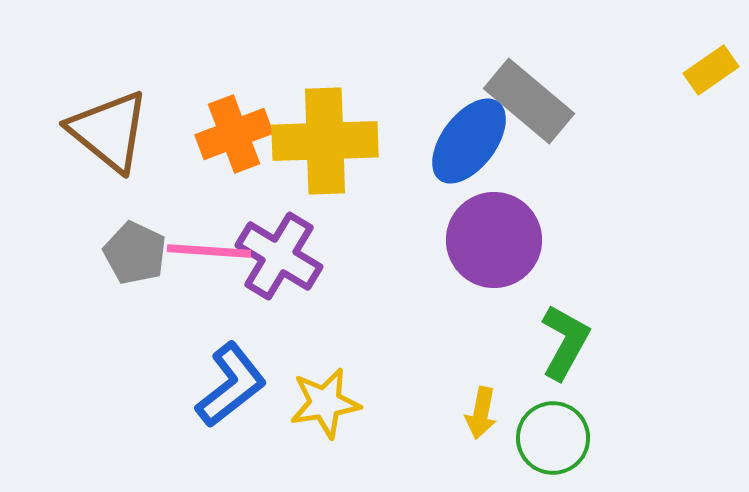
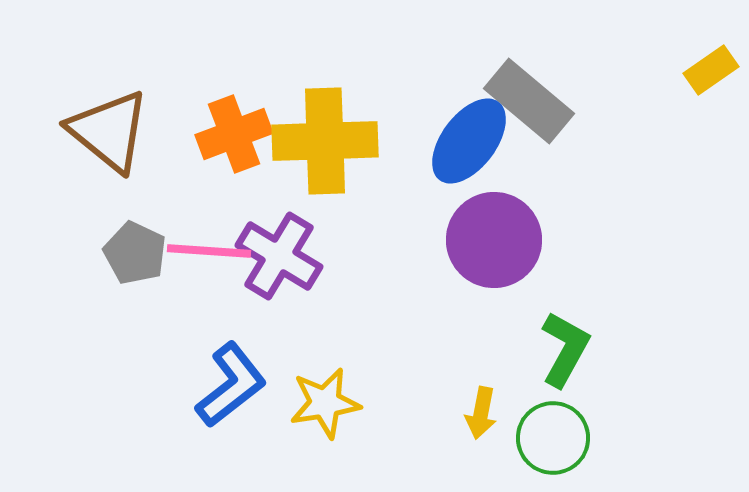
green L-shape: moved 7 px down
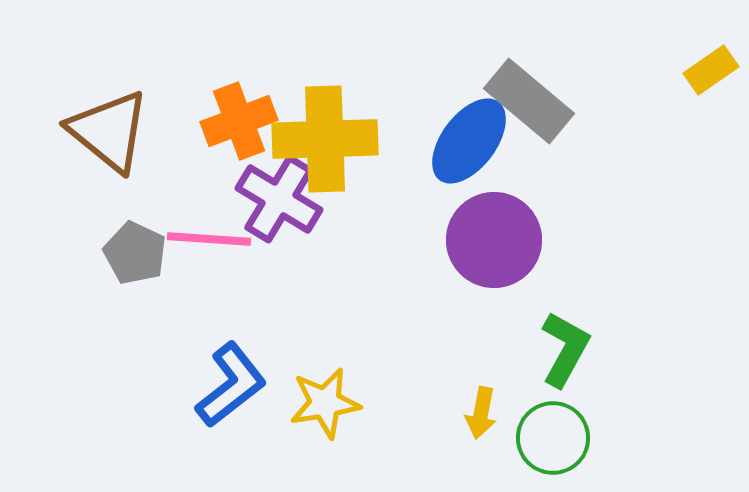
orange cross: moved 5 px right, 13 px up
yellow cross: moved 2 px up
pink line: moved 12 px up
purple cross: moved 57 px up
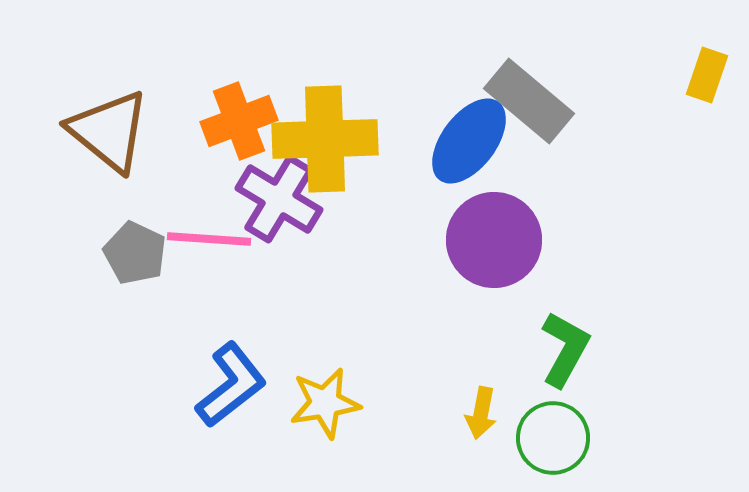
yellow rectangle: moved 4 px left, 5 px down; rotated 36 degrees counterclockwise
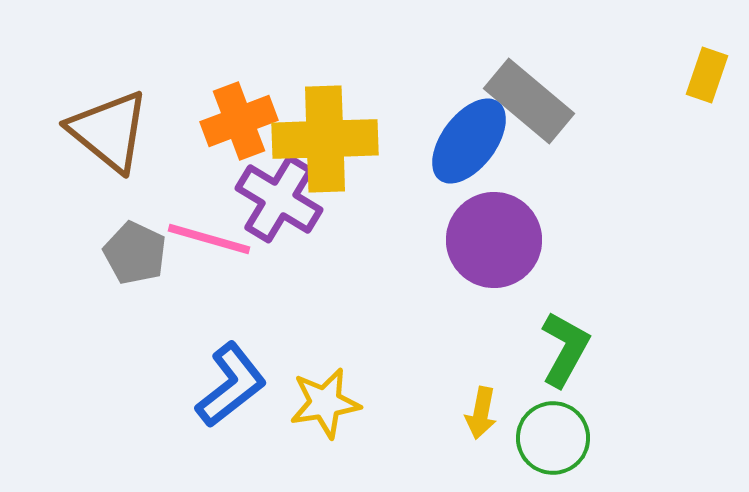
pink line: rotated 12 degrees clockwise
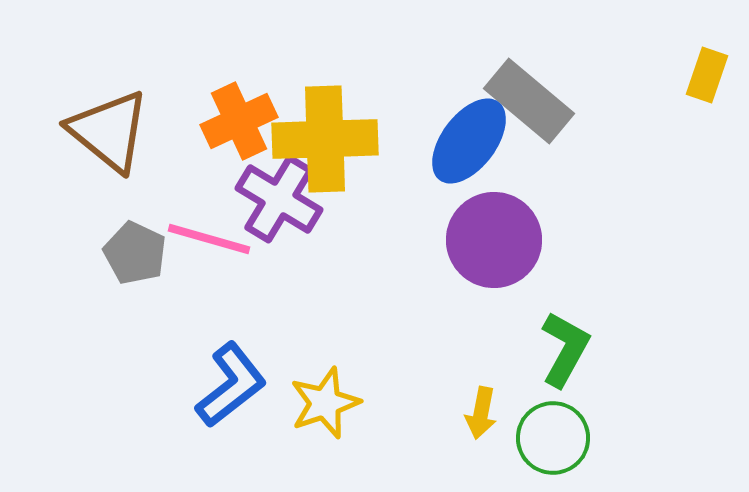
orange cross: rotated 4 degrees counterclockwise
yellow star: rotated 10 degrees counterclockwise
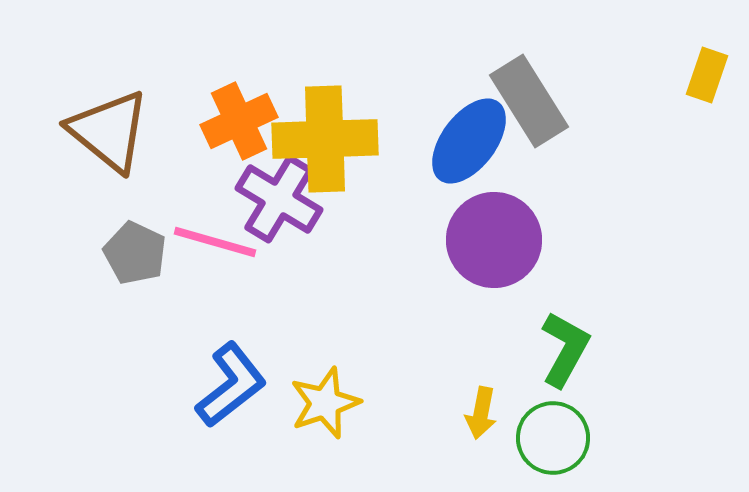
gray rectangle: rotated 18 degrees clockwise
pink line: moved 6 px right, 3 px down
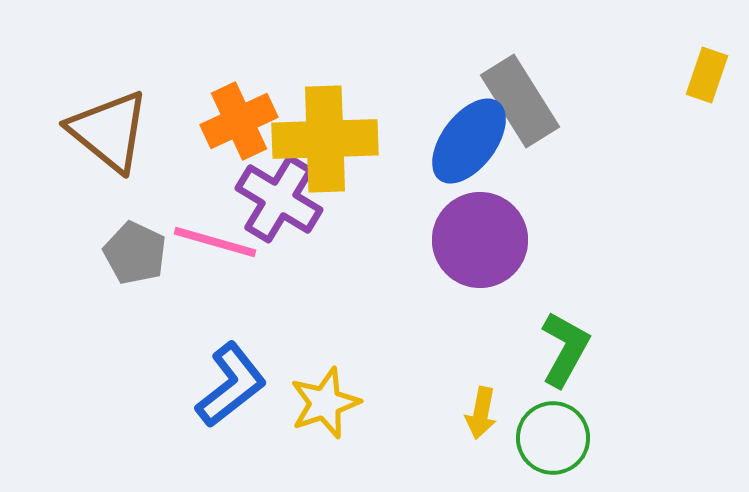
gray rectangle: moved 9 px left
purple circle: moved 14 px left
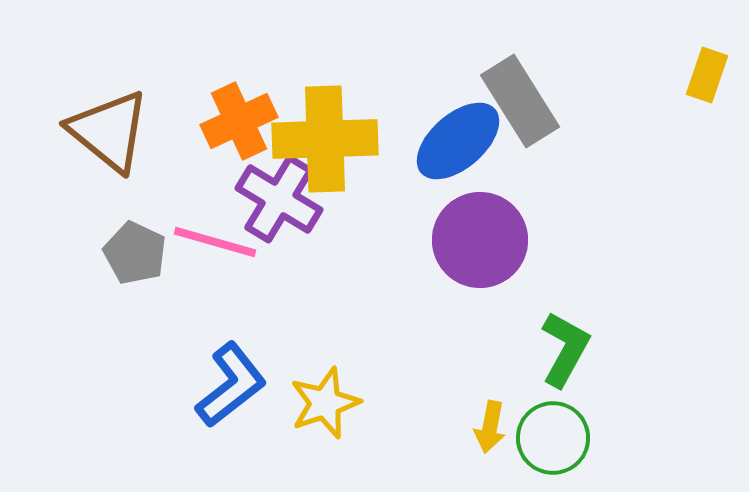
blue ellipse: moved 11 px left; rotated 12 degrees clockwise
yellow arrow: moved 9 px right, 14 px down
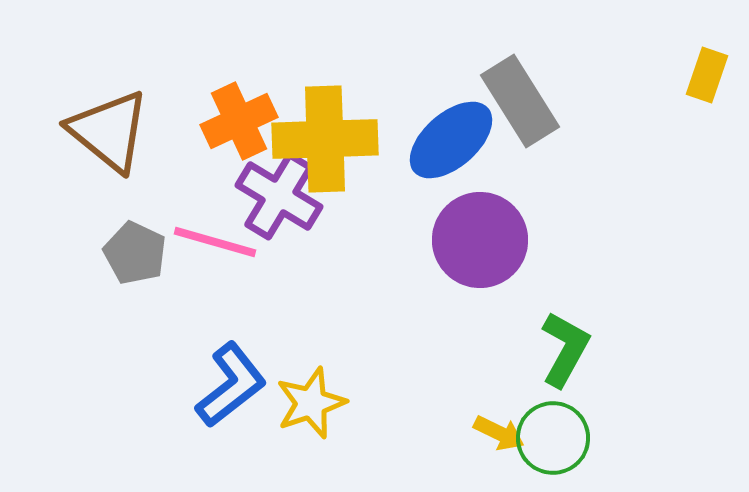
blue ellipse: moved 7 px left, 1 px up
purple cross: moved 3 px up
yellow star: moved 14 px left
yellow arrow: moved 9 px right, 6 px down; rotated 75 degrees counterclockwise
